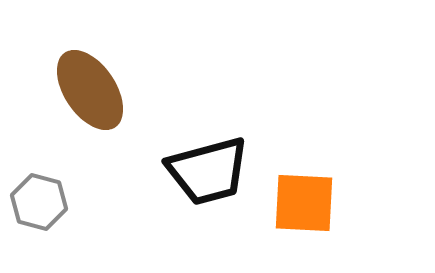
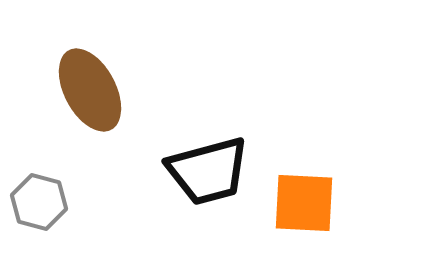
brown ellipse: rotated 6 degrees clockwise
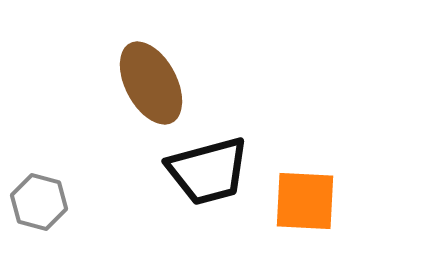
brown ellipse: moved 61 px right, 7 px up
orange square: moved 1 px right, 2 px up
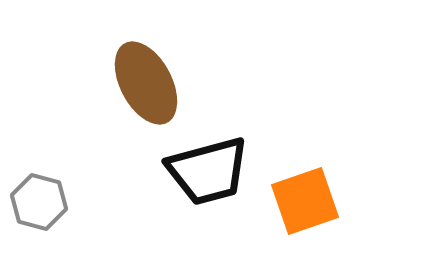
brown ellipse: moved 5 px left
orange square: rotated 22 degrees counterclockwise
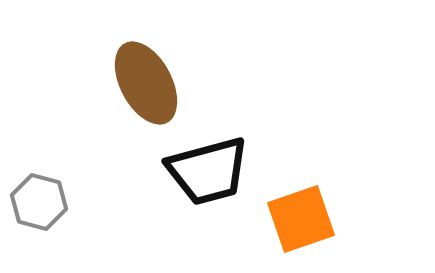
orange square: moved 4 px left, 18 px down
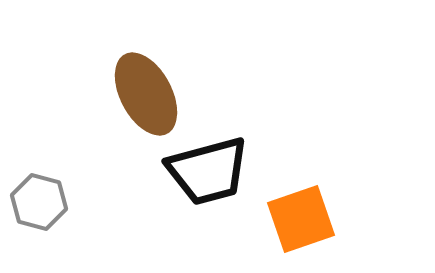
brown ellipse: moved 11 px down
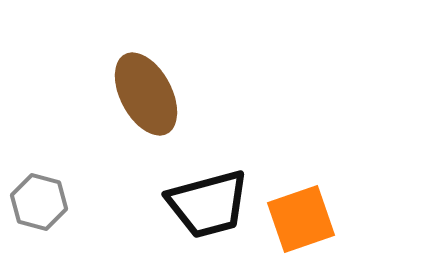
black trapezoid: moved 33 px down
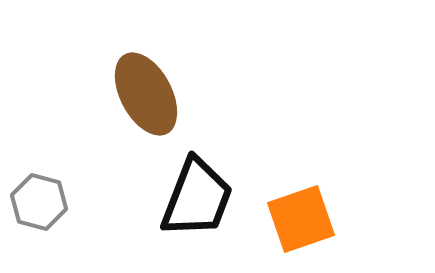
black trapezoid: moved 11 px left, 6 px up; rotated 54 degrees counterclockwise
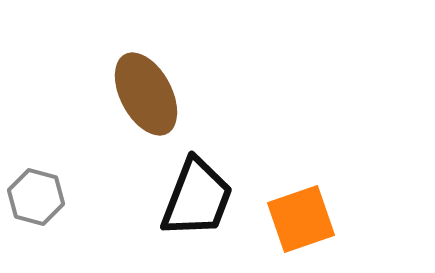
gray hexagon: moved 3 px left, 5 px up
